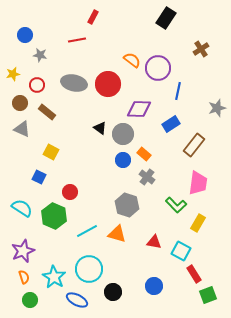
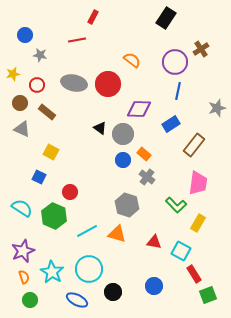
purple circle at (158, 68): moved 17 px right, 6 px up
cyan star at (54, 277): moved 2 px left, 5 px up
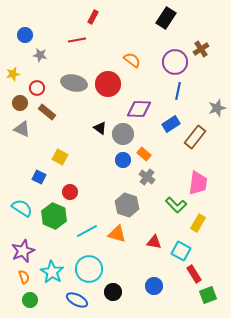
red circle at (37, 85): moved 3 px down
brown rectangle at (194, 145): moved 1 px right, 8 px up
yellow square at (51, 152): moved 9 px right, 5 px down
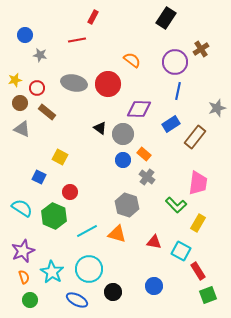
yellow star at (13, 74): moved 2 px right, 6 px down
red rectangle at (194, 274): moved 4 px right, 3 px up
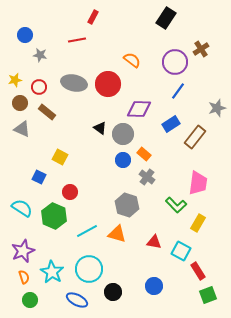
red circle at (37, 88): moved 2 px right, 1 px up
blue line at (178, 91): rotated 24 degrees clockwise
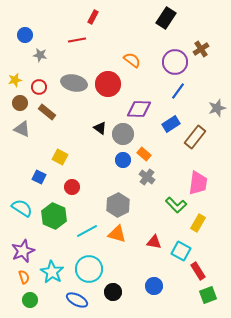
red circle at (70, 192): moved 2 px right, 5 px up
gray hexagon at (127, 205): moved 9 px left; rotated 15 degrees clockwise
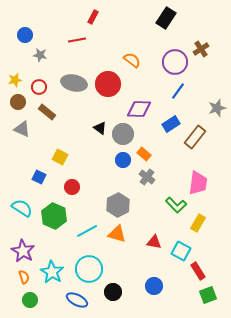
brown circle at (20, 103): moved 2 px left, 1 px up
purple star at (23, 251): rotated 20 degrees counterclockwise
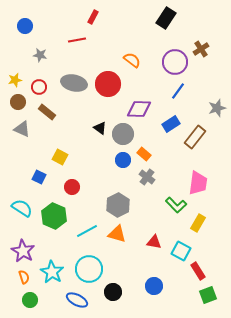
blue circle at (25, 35): moved 9 px up
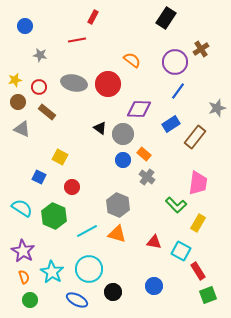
gray hexagon at (118, 205): rotated 10 degrees counterclockwise
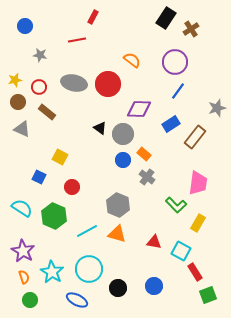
brown cross at (201, 49): moved 10 px left, 20 px up
red rectangle at (198, 271): moved 3 px left, 1 px down
black circle at (113, 292): moved 5 px right, 4 px up
